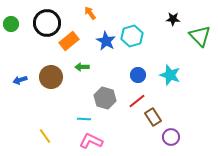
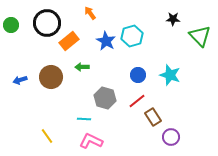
green circle: moved 1 px down
yellow line: moved 2 px right
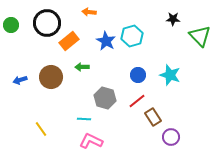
orange arrow: moved 1 px left, 1 px up; rotated 48 degrees counterclockwise
yellow line: moved 6 px left, 7 px up
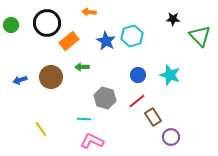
pink L-shape: moved 1 px right
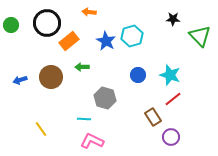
red line: moved 36 px right, 2 px up
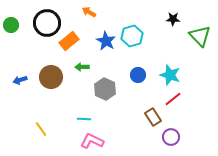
orange arrow: rotated 24 degrees clockwise
gray hexagon: moved 9 px up; rotated 10 degrees clockwise
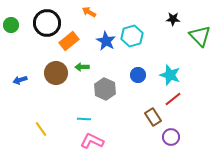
brown circle: moved 5 px right, 4 px up
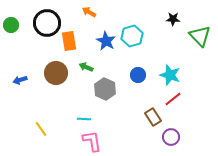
orange rectangle: rotated 60 degrees counterclockwise
green arrow: moved 4 px right; rotated 24 degrees clockwise
pink L-shape: rotated 55 degrees clockwise
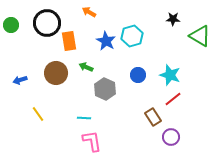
green triangle: rotated 15 degrees counterclockwise
cyan line: moved 1 px up
yellow line: moved 3 px left, 15 px up
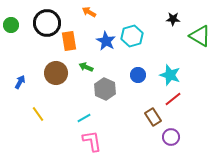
blue arrow: moved 2 px down; rotated 136 degrees clockwise
cyan line: rotated 32 degrees counterclockwise
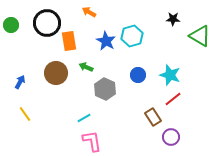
yellow line: moved 13 px left
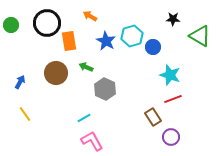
orange arrow: moved 1 px right, 4 px down
blue circle: moved 15 px right, 28 px up
red line: rotated 18 degrees clockwise
pink L-shape: rotated 20 degrees counterclockwise
